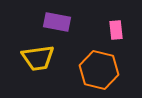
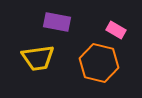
pink rectangle: rotated 54 degrees counterclockwise
orange hexagon: moved 7 px up
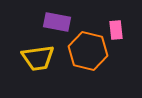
pink rectangle: rotated 54 degrees clockwise
orange hexagon: moved 11 px left, 12 px up
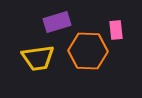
purple rectangle: rotated 28 degrees counterclockwise
orange hexagon: rotated 12 degrees counterclockwise
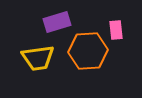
orange hexagon: rotated 6 degrees counterclockwise
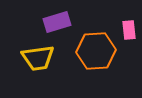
pink rectangle: moved 13 px right
orange hexagon: moved 8 px right
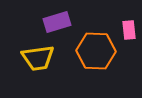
orange hexagon: rotated 6 degrees clockwise
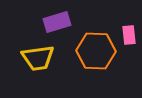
pink rectangle: moved 5 px down
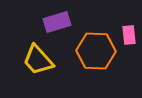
yellow trapezoid: moved 2 px down; rotated 56 degrees clockwise
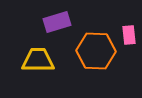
yellow trapezoid: rotated 132 degrees clockwise
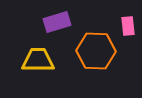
pink rectangle: moved 1 px left, 9 px up
